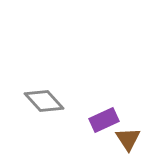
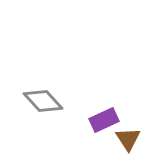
gray diamond: moved 1 px left
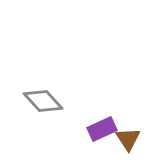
purple rectangle: moved 2 px left, 9 px down
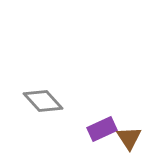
brown triangle: moved 1 px right, 1 px up
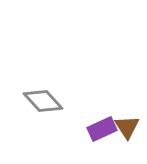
brown triangle: moved 2 px left, 11 px up
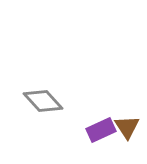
purple rectangle: moved 1 px left, 1 px down
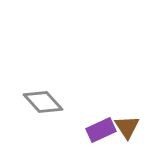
gray diamond: moved 1 px down
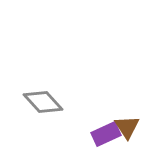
purple rectangle: moved 5 px right, 4 px down
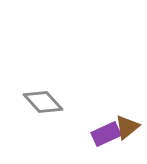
brown triangle: rotated 24 degrees clockwise
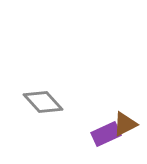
brown triangle: moved 2 px left, 3 px up; rotated 12 degrees clockwise
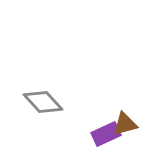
brown triangle: rotated 12 degrees clockwise
